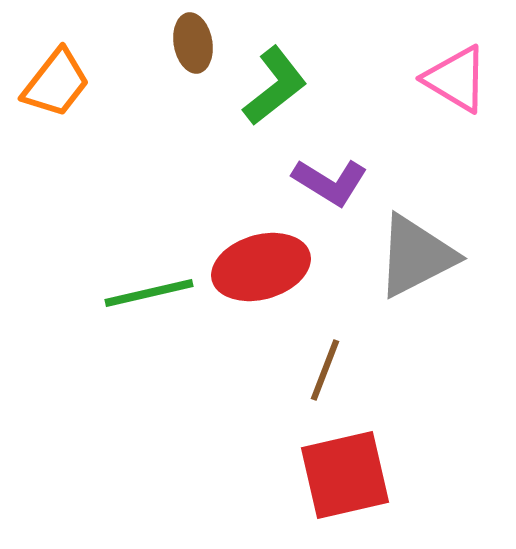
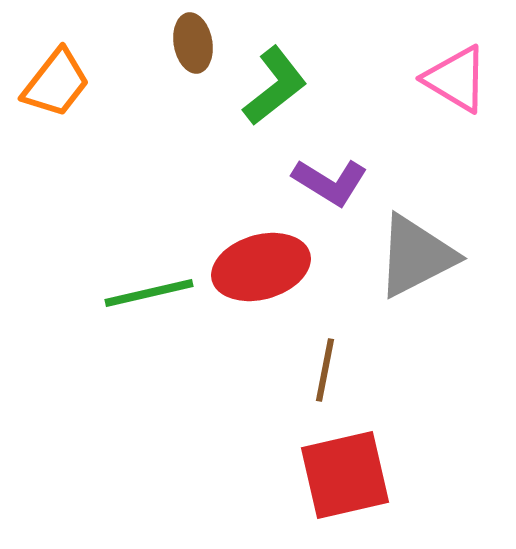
brown line: rotated 10 degrees counterclockwise
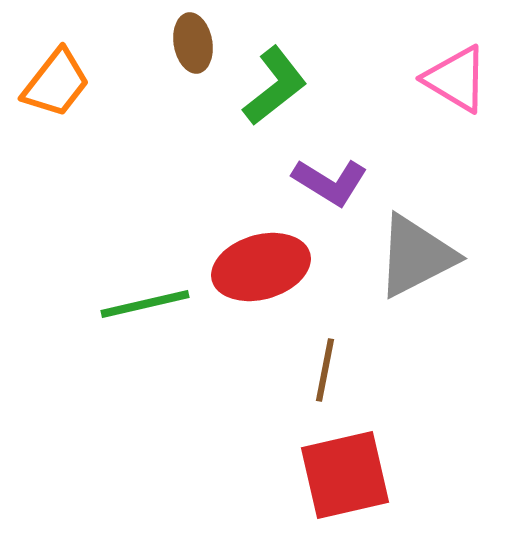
green line: moved 4 px left, 11 px down
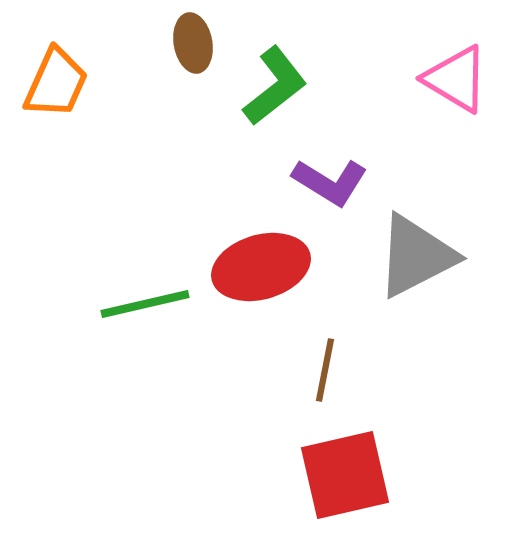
orange trapezoid: rotated 14 degrees counterclockwise
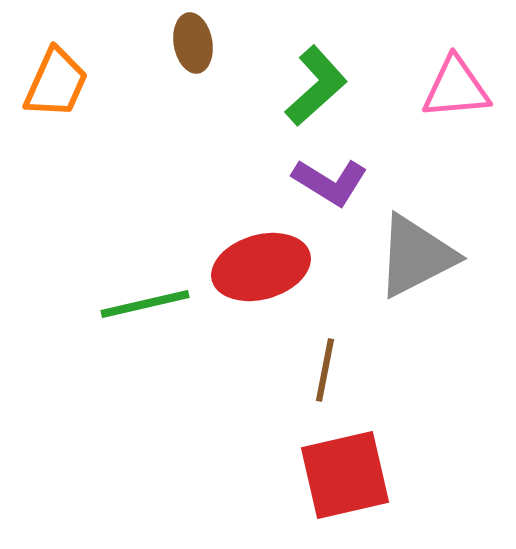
pink triangle: moved 9 px down; rotated 36 degrees counterclockwise
green L-shape: moved 41 px right; rotated 4 degrees counterclockwise
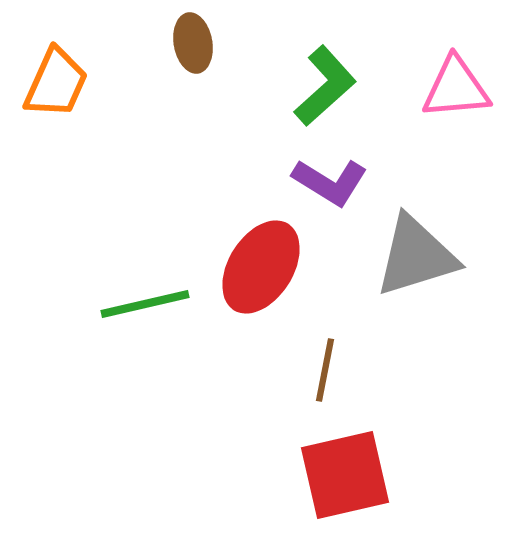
green L-shape: moved 9 px right
gray triangle: rotated 10 degrees clockwise
red ellipse: rotated 42 degrees counterclockwise
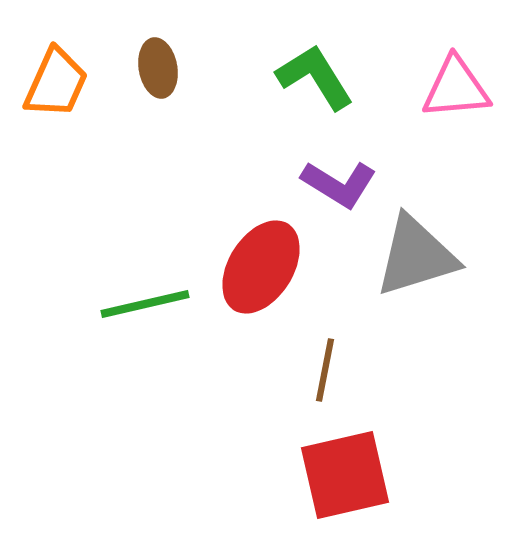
brown ellipse: moved 35 px left, 25 px down
green L-shape: moved 10 px left, 9 px up; rotated 80 degrees counterclockwise
purple L-shape: moved 9 px right, 2 px down
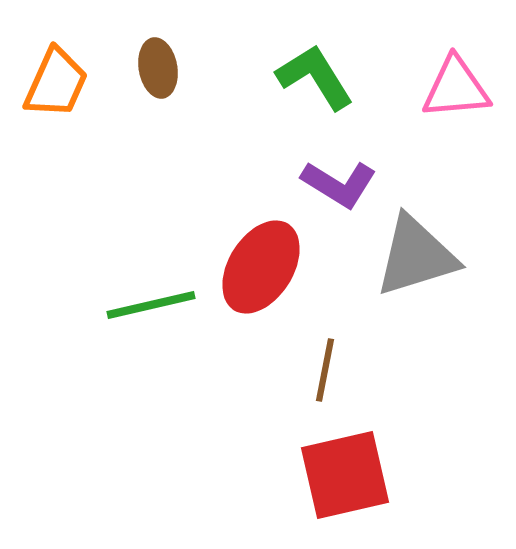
green line: moved 6 px right, 1 px down
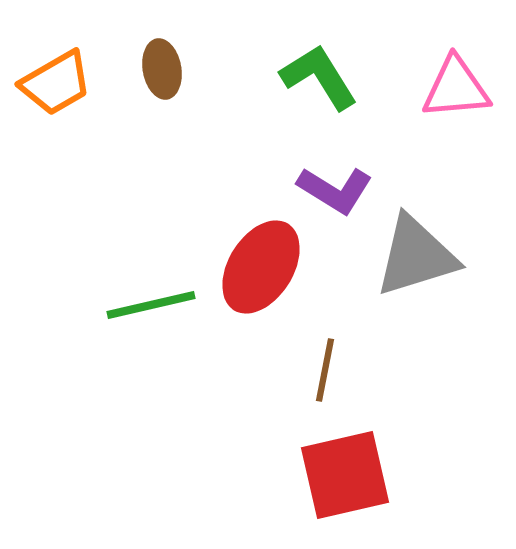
brown ellipse: moved 4 px right, 1 px down
green L-shape: moved 4 px right
orange trapezoid: rotated 36 degrees clockwise
purple L-shape: moved 4 px left, 6 px down
